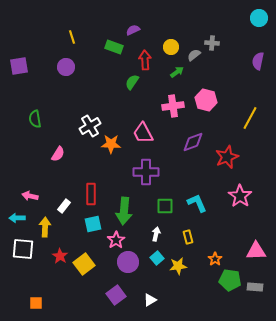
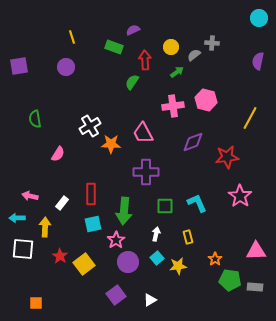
red star at (227, 157): rotated 15 degrees clockwise
white rectangle at (64, 206): moved 2 px left, 3 px up
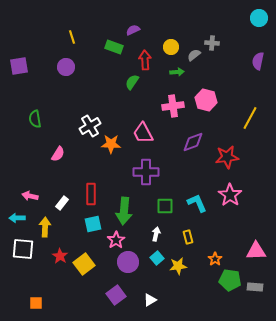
green arrow at (177, 72): rotated 32 degrees clockwise
pink star at (240, 196): moved 10 px left, 1 px up
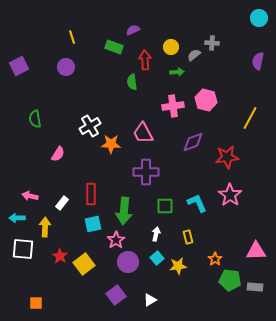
purple square at (19, 66): rotated 18 degrees counterclockwise
green semicircle at (132, 82): rotated 42 degrees counterclockwise
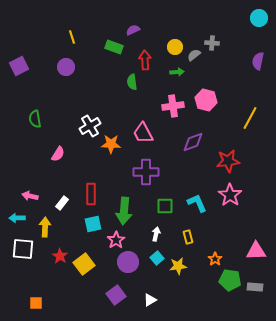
yellow circle at (171, 47): moved 4 px right
red star at (227, 157): moved 1 px right, 4 px down
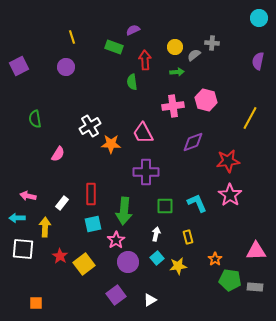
pink arrow at (30, 196): moved 2 px left
